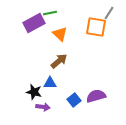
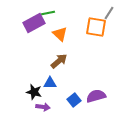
green line: moved 2 px left
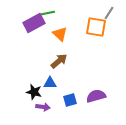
blue square: moved 4 px left; rotated 24 degrees clockwise
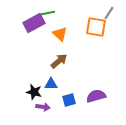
blue triangle: moved 1 px right, 1 px down
blue square: moved 1 px left
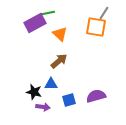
gray line: moved 5 px left
purple rectangle: moved 1 px right
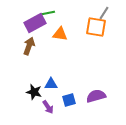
orange triangle: rotated 35 degrees counterclockwise
brown arrow: moved 30 px left, 15 px up; rotated 30 degrees counterclockwise
purple arrow: moved 5 px right; rotated 48 degrees clockwise
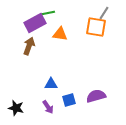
black star: moved 18 px left, 16 px down
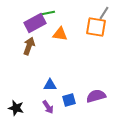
blue triangle: moved 1 px left, 1 px down
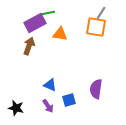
gray line: moved 3 px left
blue triangle: rotated 24 degrees clockwise
purple semicircle: moved 7 px up; rotated 66 degrees counterclockwise
purple arrow: moved 1 px up
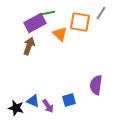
orange square: moved 16 px left, 5 px up
orange triangle: rotated 35 degrees clockwise
blue triangle: moved 17 px left, 16 px down
purple semicircle: moved 4 px up
